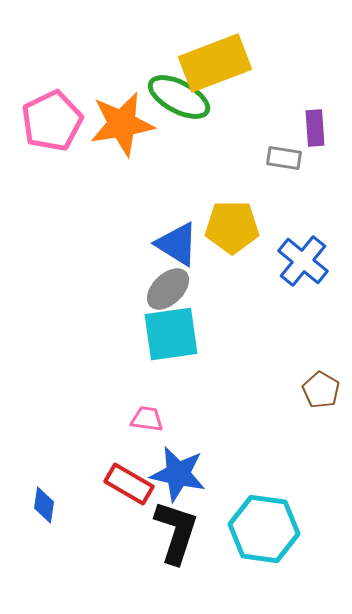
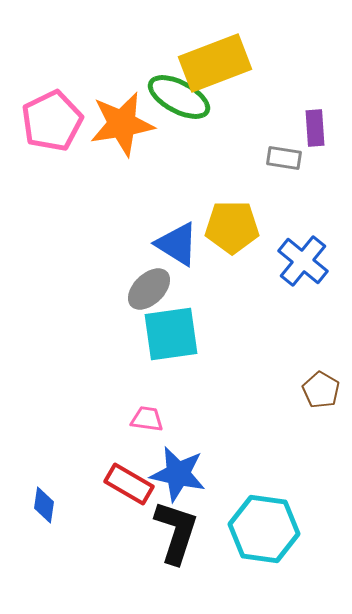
gray ellipse: moved 19 px left
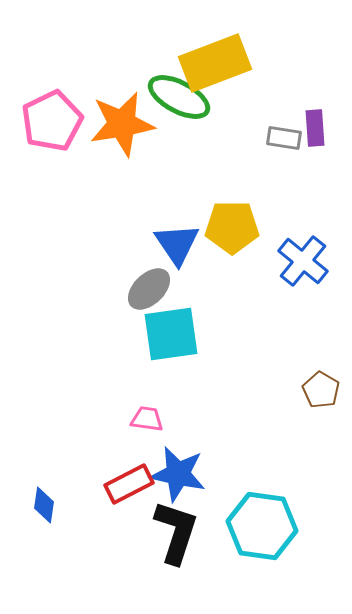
gray rectangle: moved 20 px up
blue triangle: rotated 24 degrees clockwise
red rectangle: rotated 57 degrees counterclockwise
cyan hexagon: moved 2 px left, 3 px up
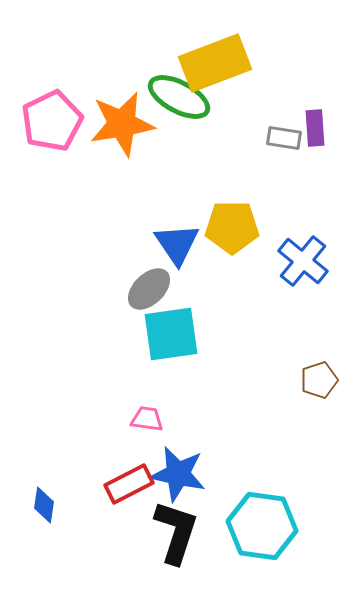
brown pentagon: moved 2 px left, 10 px up; rotated 24 degrees clockwise
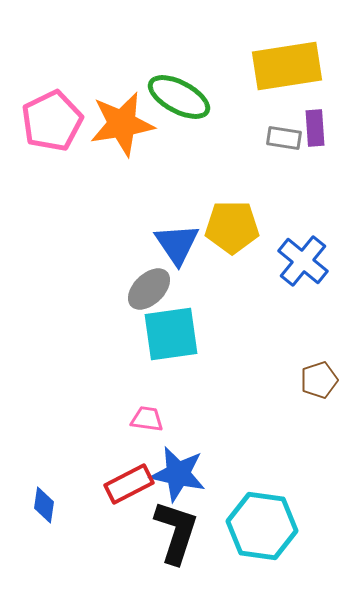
yellow rectangle: moved 72 px right, 3 px down; rotated 12 degrees clockwise
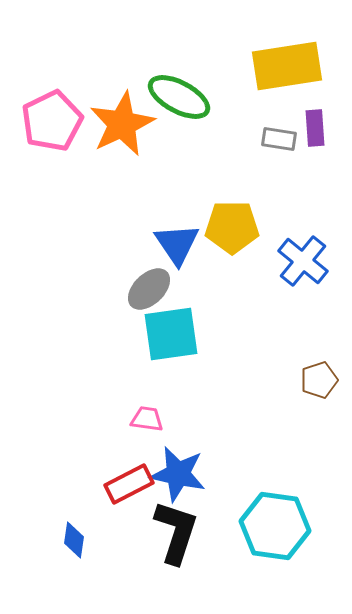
orange star: rotated 16 degrees counterclockwise
gray rectangle: moved 5 px left, 1 px down
blue diamond: moved 30 px right, 35 px down
cyan hexagon: moved 13 px right
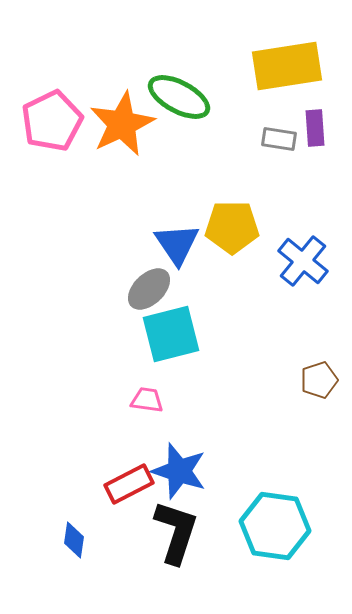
cyan square: rotated 6 degrees counterclockwise
pink trapezoid: moved 19 px up
blue star: moved 1 px right, 3 px up; rotated 6 degrees clockwise
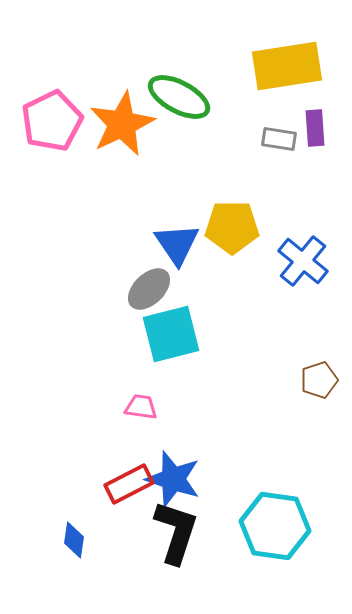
pink trapezoid: moved 6 px left, 7 px down
blue star: moved 6 px left, 8 px down
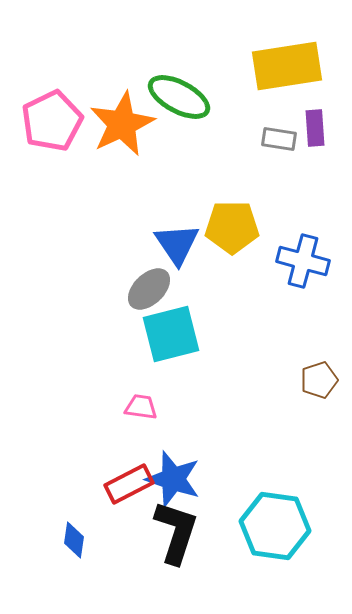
blue cross: rotated 24 degrees counterclockwise
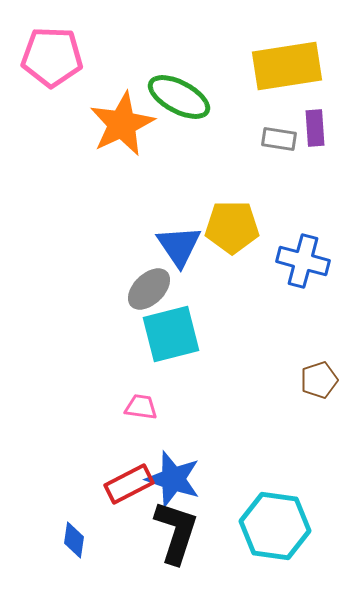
pink pentagon: moved 64 px up; rotated 28 degrees clockwise
blue triangle: moved 2 px right, 2 px down
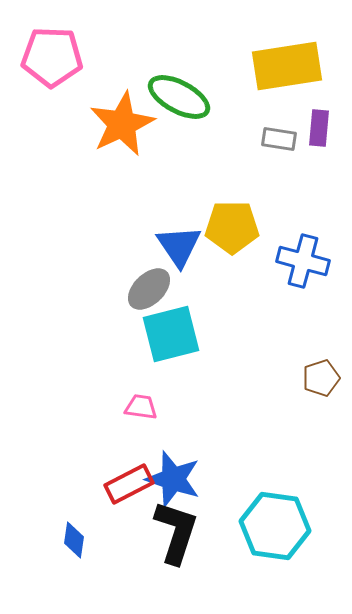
purple rectangle: moved 4 px right; rotated 9 degrees clockwise
brown pentagon: moved 2 px right, 2 px up
